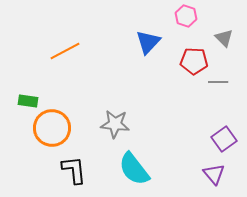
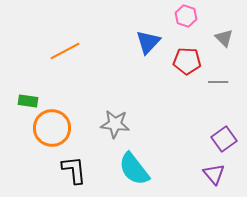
red pentagon: moved 7 px left
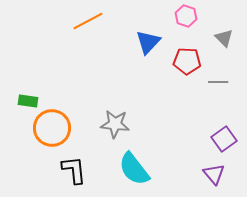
orange line: moved 23 px right, 30 px up
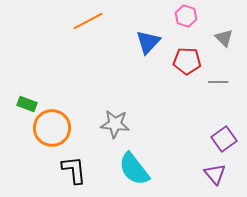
green rectangle: moved 1 px left, 3 px down; rotated 12 degrees clockwise
purple triangle: moved 1 px right
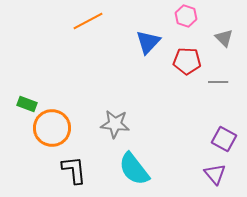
purple square: rotated 25 degrees counterclockwise
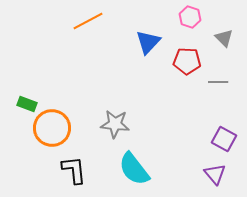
pink hexagon: moved 4 px right, 1 px down
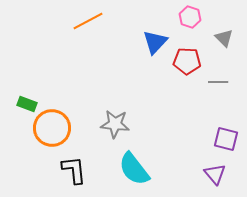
blue triangle: moved 7 px right
purple square: moved 2 px right; rotated 15 degrees counterclockwise
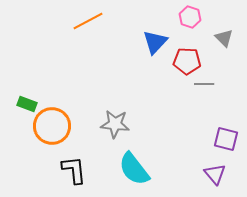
gray line: moved 14 px left, 2 px down
orange circle: moved 2 px up
